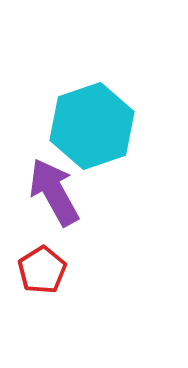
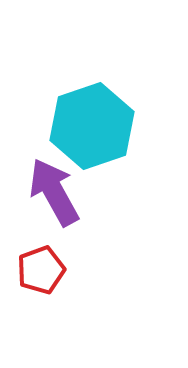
red pentagon: moved 1 px left; rotated 12 degrees clockwise
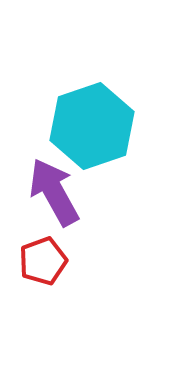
red pentagon: moved 2 px right, 9 px up
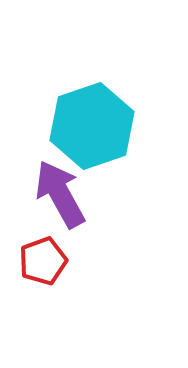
purple arrow: moved 6 px right, 2 px down
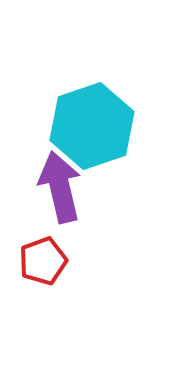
purple arrow: moved 7 px up; rotated 16 degrees clockwise
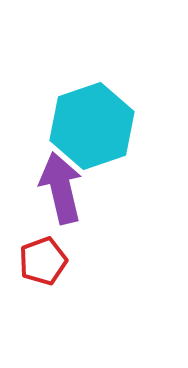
purple arrow: moved 1 px right, 1 px down
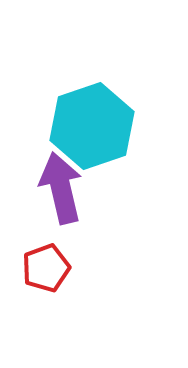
red pentagon: moved 3 px right, 7 px down
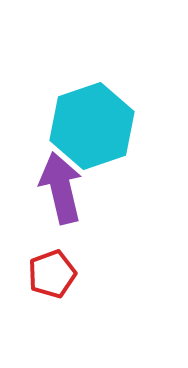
red pentagon: moved 6 px right, 6 px down
